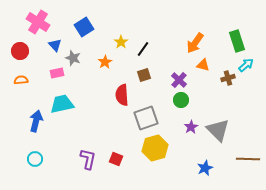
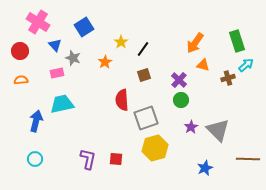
red semicircle: moved 5 px down
red square: rotated 16 degrees counterclockwise
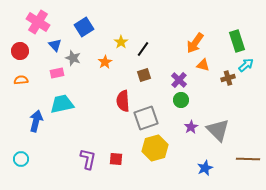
red semicircle: moved 1 px right, 1 px down
cyan circle: moved 14 px left
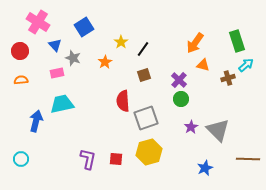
green circle: moved 1 px up
yellow hexagon: moved 6 px left, 4 px down
